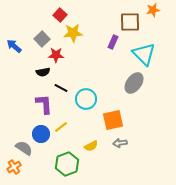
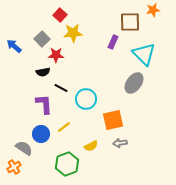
yellow line: moved 3 px right
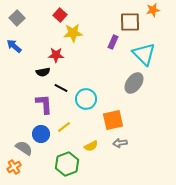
gray square: moved 25 px left, 21 px up
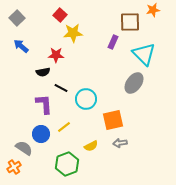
blue arrow: moved 7 px right
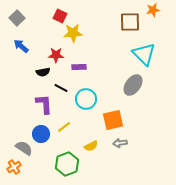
red square: moved 1 px down; rotated 16 degrees counterclockwise
purple rectangle: moved 34 px left, 25 px down; rotated 64 degrees clockwise
gray ellipse: moved 1 px left, 2 px down
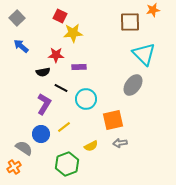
purple L-shape: rotated 35 degrees clockwise
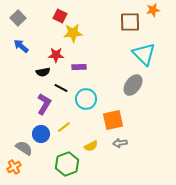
gray square: moved 1 px right
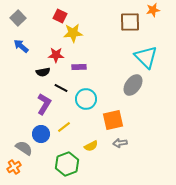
cyan triangle: moved 2 px right, 3 px down
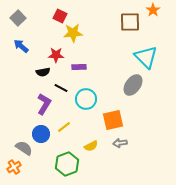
orange star: rotated 24 degrees counterclockwise
